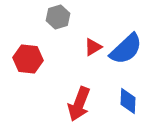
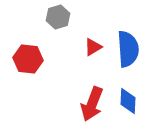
blue semicircle: moved 2 px right; rotated 51 degrees counterclockwise
red arrow: moved 13 px right
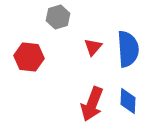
red triangle: rotated 18 degrees counterclockwise
red hexagon: moved 1 px right, 2 px up
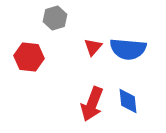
gray hexagon: moved 3 px left, 1 px down
blue semicircle: rotated 99 degrees clockwise
blue diamond: rotated 8 degrees counterclockwise
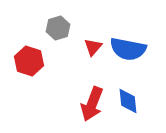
gray hexagon: moved 3 px right, 10 px down
blue semicircle: rotated 6 degrees clockwise
red hexagon: moved 4 px down; rotated 12 degrees clockwise
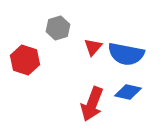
blue semicircle: moved 2 px left, 5 px down
red hexagon: moved 4 px left, 1 px up
blue diamond: moved 9 px up; rotated 72 degrees counterclockwise
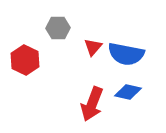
gray hexagon: rotated 15 degrees clockwise
red hexagon: rotated 8 degrees clockwise
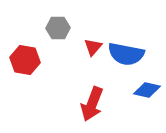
red hexagon: rotated 16 degrees counterclockwise
blue diamond: moved 19 px right, 2 px up
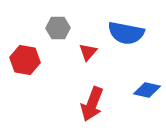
red triangle: moved 5 px left, 5 px down
blue semicircle: moved 21 px up
